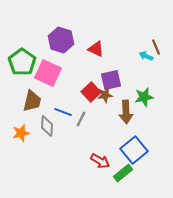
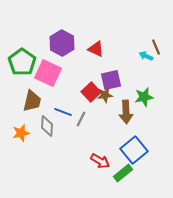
purple hexagon: moved 1 px right, 3 px down; rotated 10 degrees clockwise
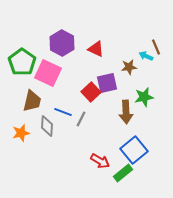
purple square: moved 4 px left, 3 px down
brown star: moved 24 px right, 28 px up
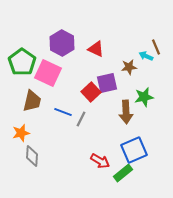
gray diamond: moved 15 px left, 30 px down
blue square: rotated 16 degrees clockwise
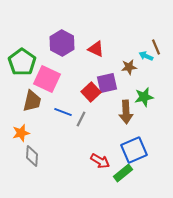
pink square: moved 1 px left, 6 px down
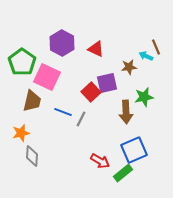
pink square: moved 2 px up
